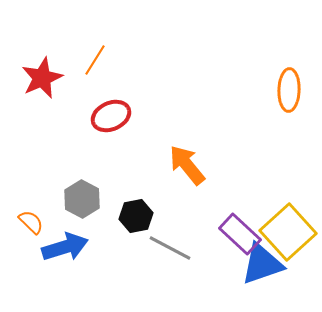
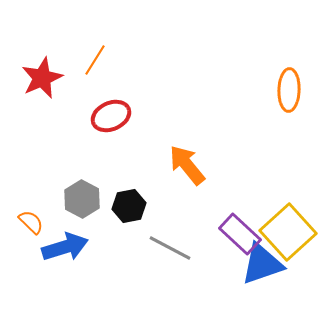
black hexagon: moved 7 px left, 10 px up
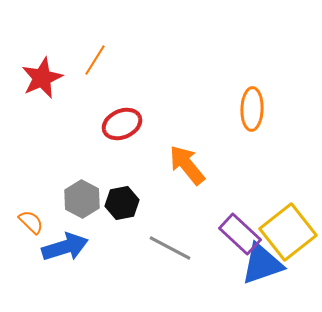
orange ellipse: moved 37 px left, 19 px down
red ellipse: moved 11 px right, 8 px down
black hexagon: moved 7 px left, 3 px up
yellow square: rotated 4 degrees clockwise
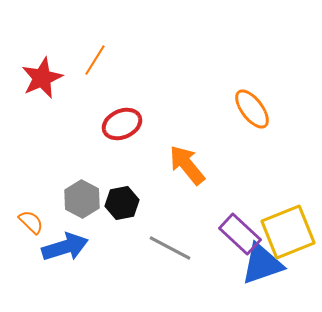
orange ellipse: rotated 39 degrees counterclockwise
yellow square: rotated 16 degrees clockwise
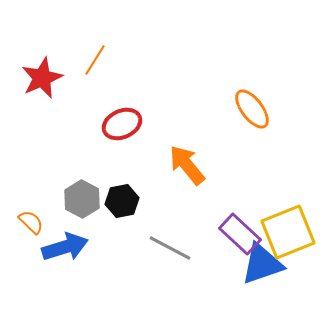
black hexagon: moved 2 px up
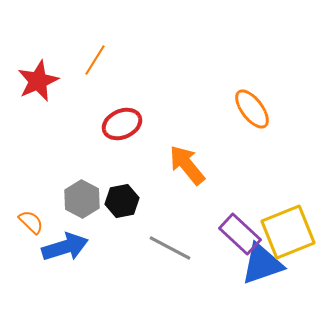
red star: moved 4 px left, 3 px down
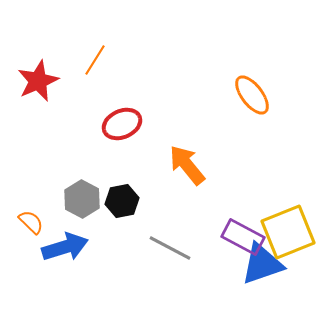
orange ellipse: moved 14 px up
purple rectangle: moved 3 px right, 3 px down; rotated 15 degrees counterclockwise
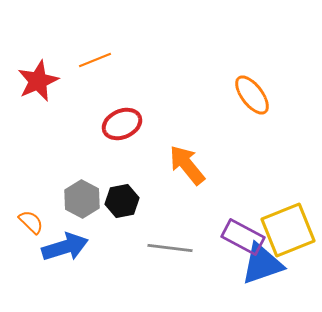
orange line: rotated 36 degrees clockwise
yellow square: moved 2 px up
gray line: rotated 21 degrees counterclockwise
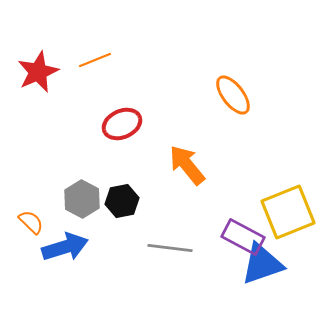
red star: moved 9 px up
orange ellipse: moved 19 px left
yellow square: moved 18 px up
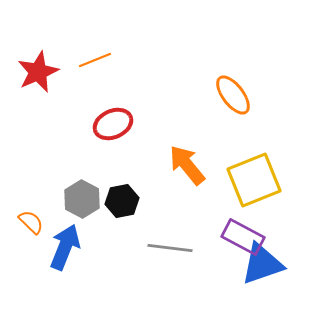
red ellipse: moved 9 px left
yellow square: moved 34 px left, 32 px up
blue arrow: rotated 51 degrees counterclockwise
